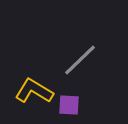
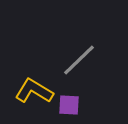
gray line: moved 1 px left
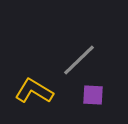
purple square: moved 24 px right, 10 px up
